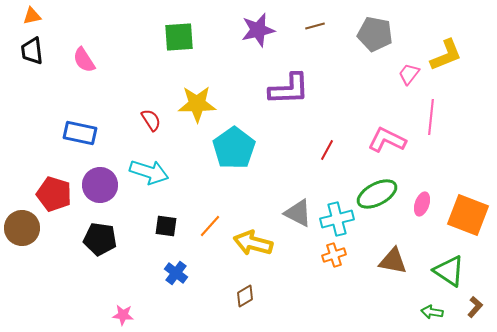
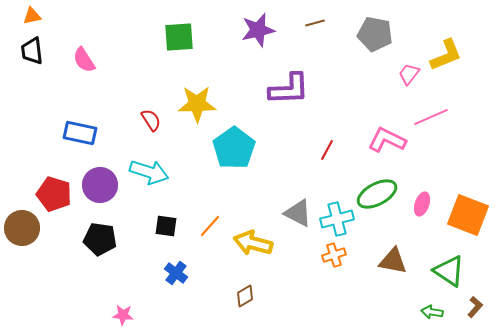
brown line: moved 3 px up
pink line: rotated 60 degrees clockwise
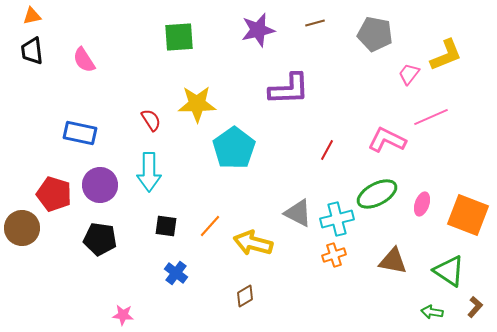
cyan arrow: rotated 72 degrees clockwise
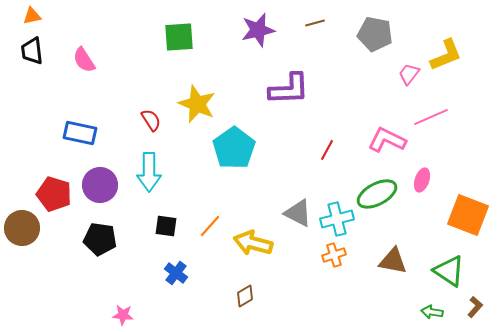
yellow star: rotated 24 degrees clockwise
pink ellipse: moved 24 px up
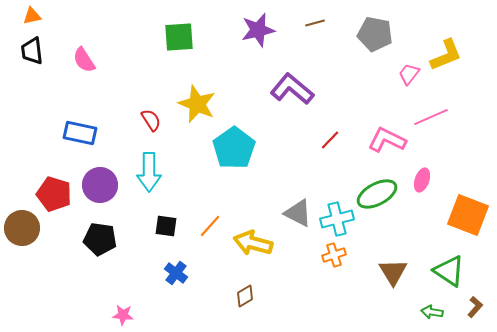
purple L-shape: moved 3 px right; rotated 138 degrees counterclockwise
red line: moved 3 px right, 10 px up; rotated 15 degrees clockwise
brown triangle: moved 11 px down; rotated 48 degrees clockwise
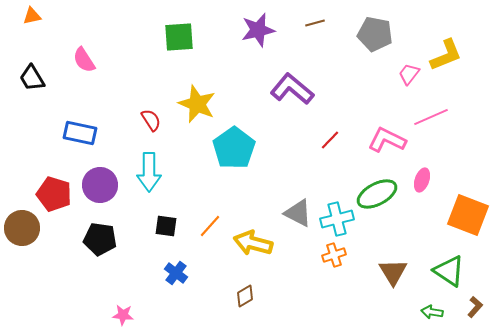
black trapezoid: moved 27 px down; rotated 24 degrees counterclockwise
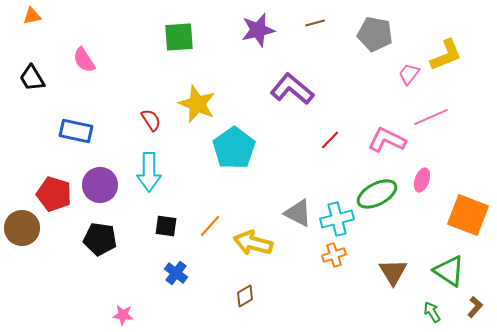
blue rectangle: moved 4 px left, 2 px up
green arrow: rotated 50 degrees clockwise
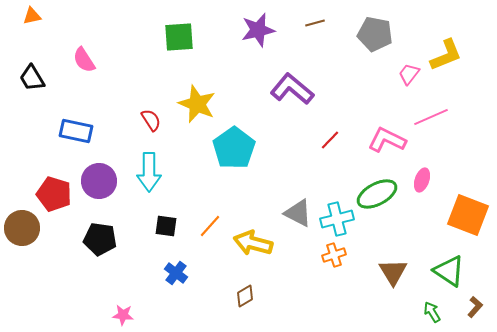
purple circle: moved 1 px left, 4 px up
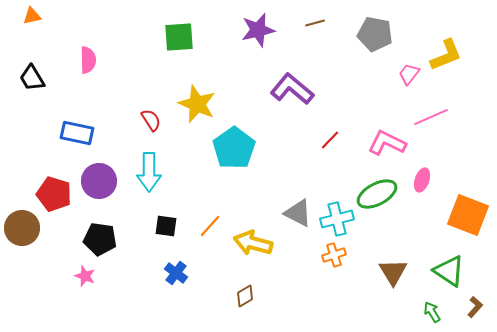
pink semicircle: moved 4 px right; rotated 148 degrees counterclockwise
blue rectangle: moved 1 px right, 2 px down
pink L-shape: moved 3 px down
pink star: moved 38 px left, 39 px up; rotated 15 degrees clockwise
